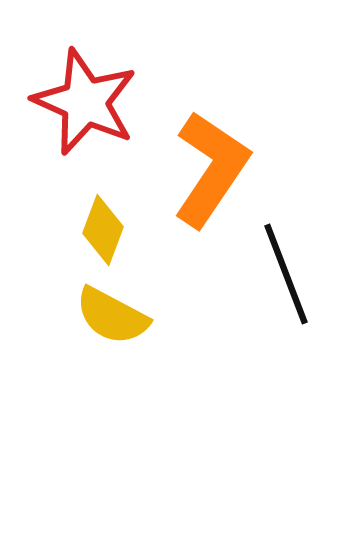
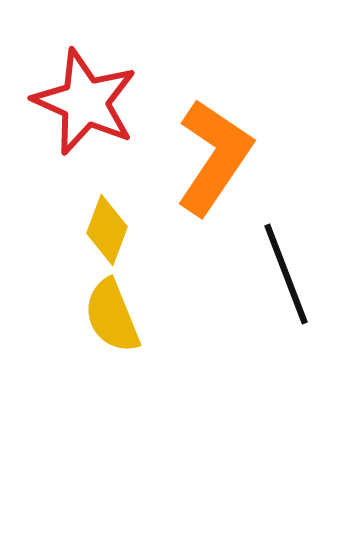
orange L-shape: moved 3 px right, 12 px up
yellow diamond: moved 4 px right
yellow semicircle: rotated 40 degrees clockwise
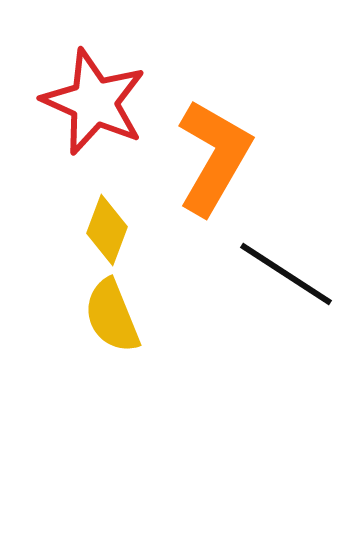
red star: moved 9 px right
orange L-shape: rotated 4 degrees counterclockwise
black line: rotated 36 degrees counterclockwise
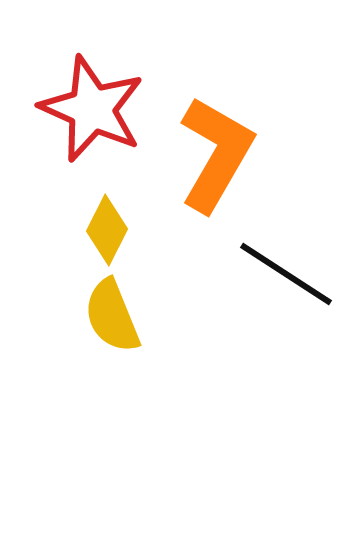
red star: moved 2 px left, 7 px down
orange L-shape: moved 2 px right, 3 px up
yellow diamond: rotated 6 degrees clockwise
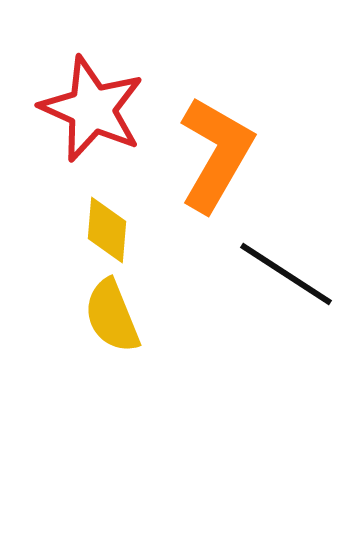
yellow diamond: rotated 22 degrees counterclockwise
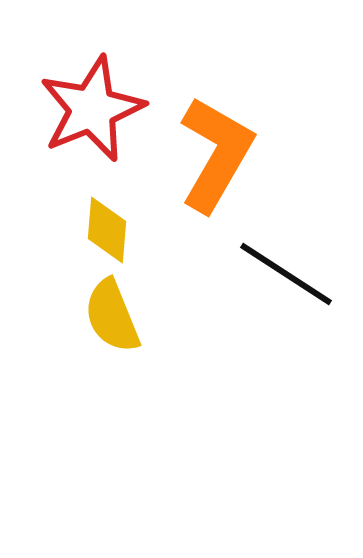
red star: rotated 26 degrees clockwise
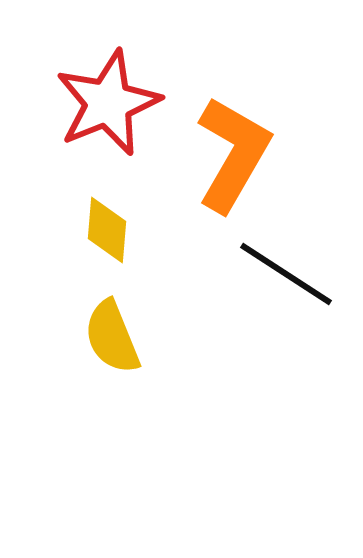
red star: moved 16 px right, 6 px up
orange L-shape: moved 17 px right
yellow semicircle: moved 21 px down
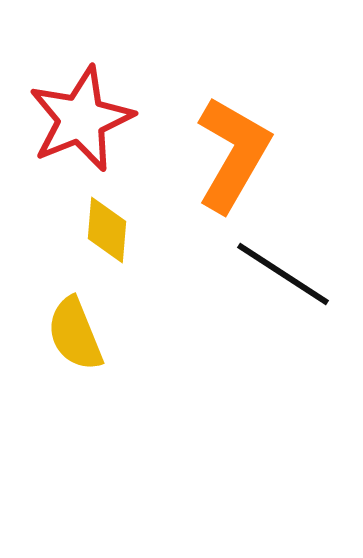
red star: moved 27 px left, 16 px down
black line: moved 3 px left
yellow semicircle: moved 37 px left, 3 px up
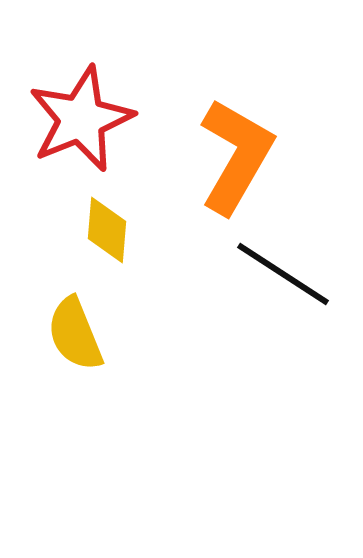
orange L-shape: moved 3 px right, 2 px down
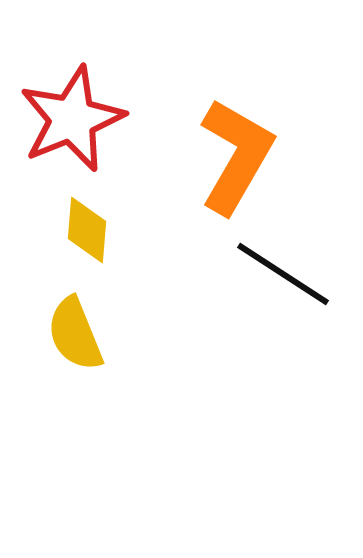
red star: moved 9 px left
yellow diamond: moved 20 px left
